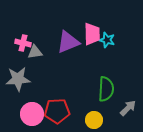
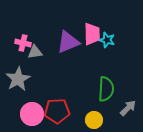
gray star: rotated 25 degrees counterclockwise
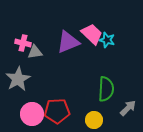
pink trapezoid: rotated 45 degrees counterclockwise
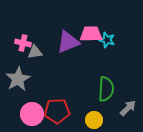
pink trapezoid: moved 1 px left; rotated 45 degrees counterclockwise
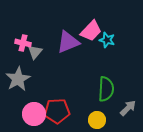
pink trapezoid: moved 3 px up; rotated 135 degrees clockwise
gray triangle: rotated 42 degrees counterclockwise
pink circle: moved 2 px right
yellow circle: moved 3 px right
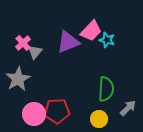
pink cross: rotated 35 degrees clockwise
yellow circle: moved 2 px right, 1 px up
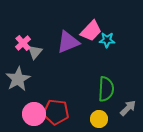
cyan star: rotated 14 degrees counterclockwise
red pentagon: moved 1 px left, 1 px down; rotated 10 degrees clockwise
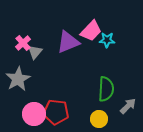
gray arrow: moved 2 px up
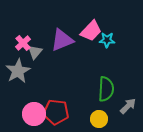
purple triangle: moved 6 px left, 2 px up
gray star: moved 8 px up
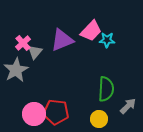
gray star: moved 2 px left, 1 px up
